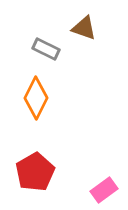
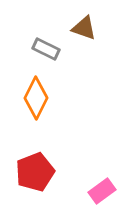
red pentagon: rotated 9 degrees clockwise
pink rectangle: moved 2 px left, 1 px down
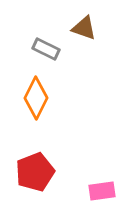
pink rectangle: rotated 28 degrees clockwise
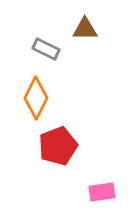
brown triangle: moved 1 px right, 1 px down; rotated 20 degrees counterclockwise
red pentagon: moved 23 px right, 26 px up
pink rectangle: moved 1 px down
